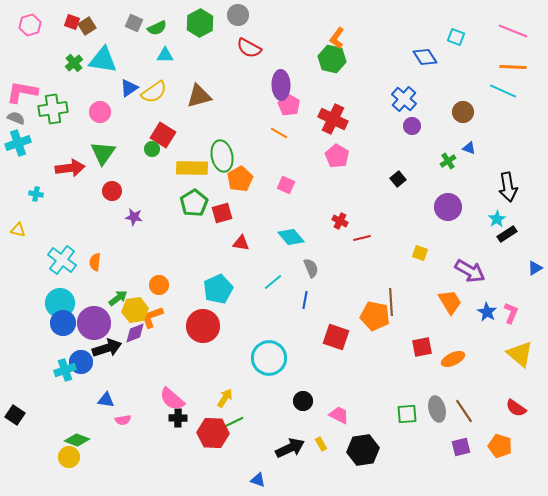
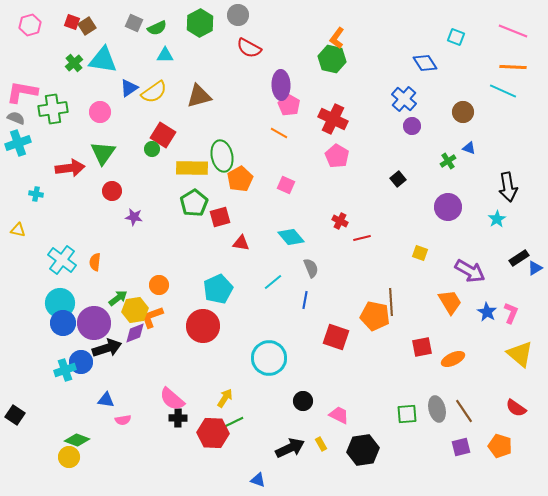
blue diamond at (425, 57): moved 6 px down
red square at (222, 213): moved 2 px left, 4 px down
black rectangle at (507, 234): moved 12 px right, 24 px down
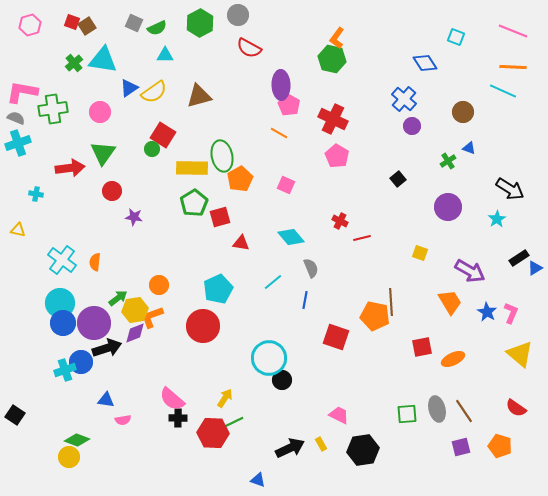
black arrow at (508, 187): moved 2 px right, 2 px down; rotated 48 degrees counterclockwise
black circle at (303, 401): moved 21 px left, 21 px up
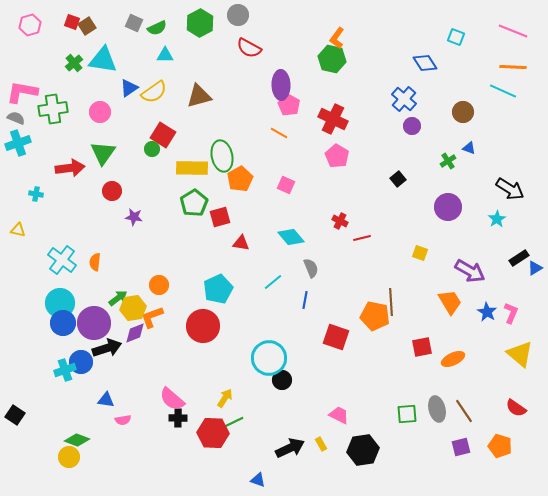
yellow hexagon at (135, 310): moved 2 px left, 2 px up
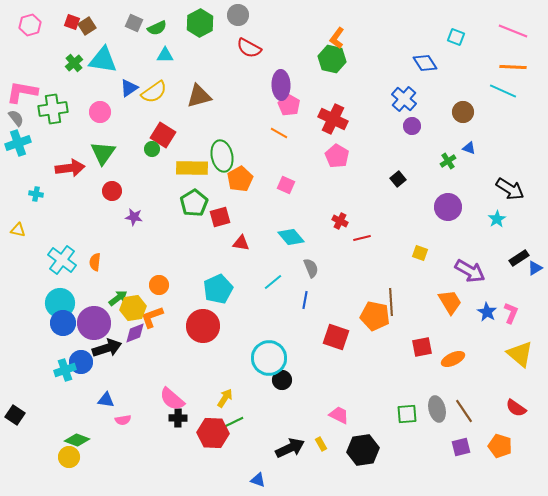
gray semicircle at (16, 118): rotated 30 degrees clockwise
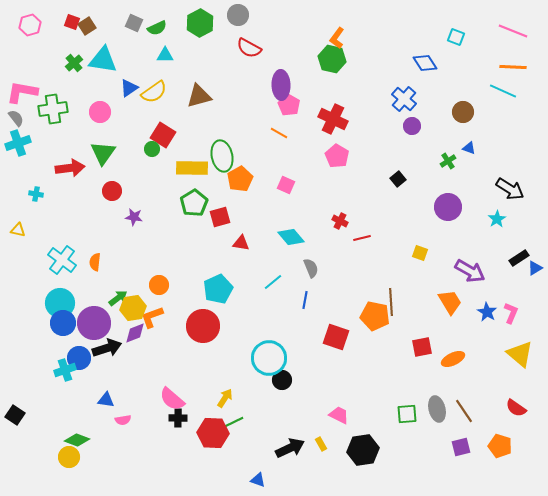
blue circle at (81, 362): moved 2 px left, 4 px up
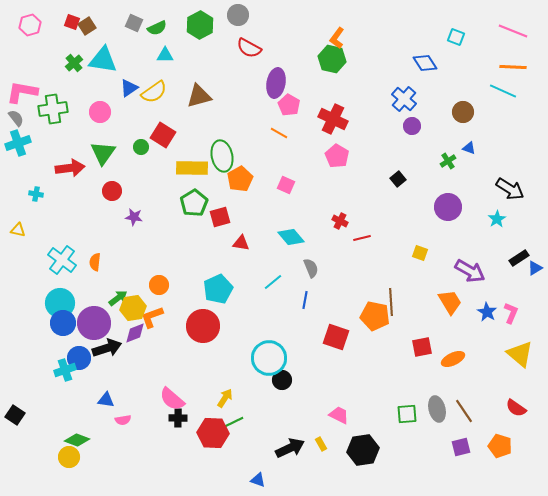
green hexagon at (200, 23): moved 2 px down
purple ellipse at (281, 85): moved 5 px left, 2 px up; rotated 12 degrees clockwise
green circle at (152, 149): moved 11 px left, 2 px up
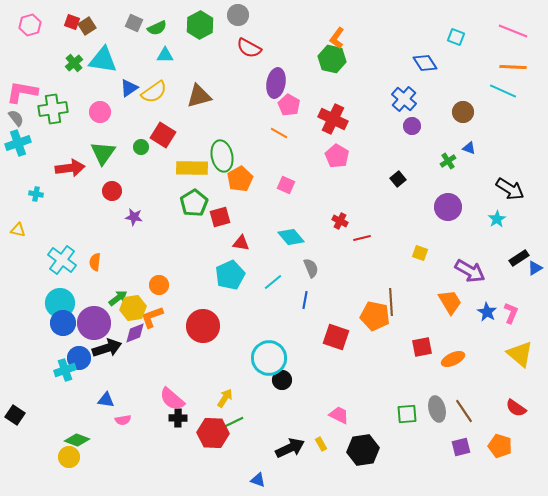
cyan pentagon at (218, 289): moved 12 px right, 14 px up
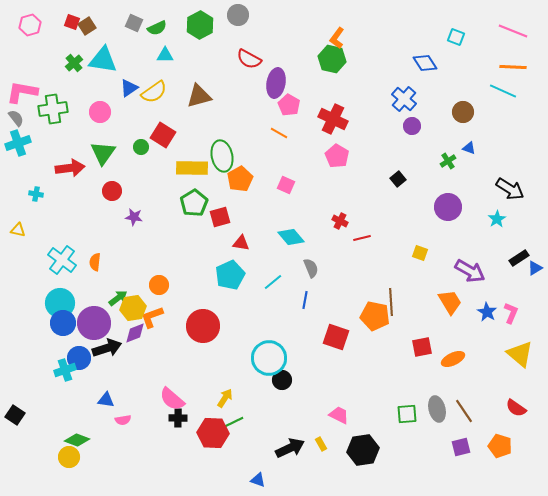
red semicircle at (249, 48): moved 11 px down
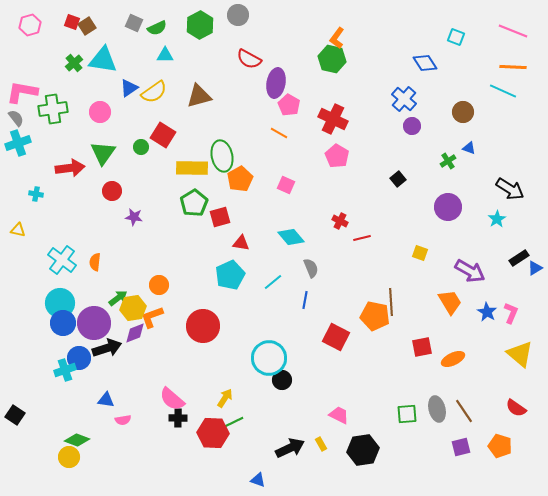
red square at (336, 337): rotated 8 degrees clockwise
